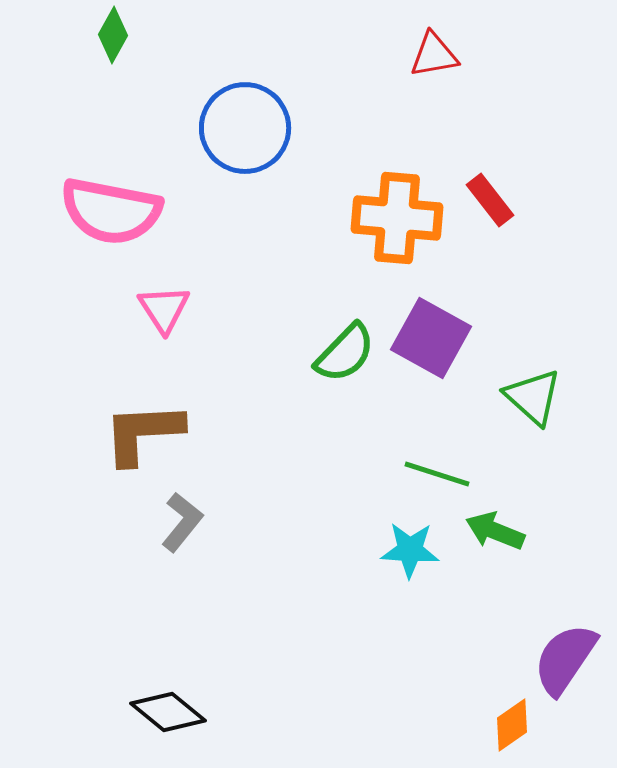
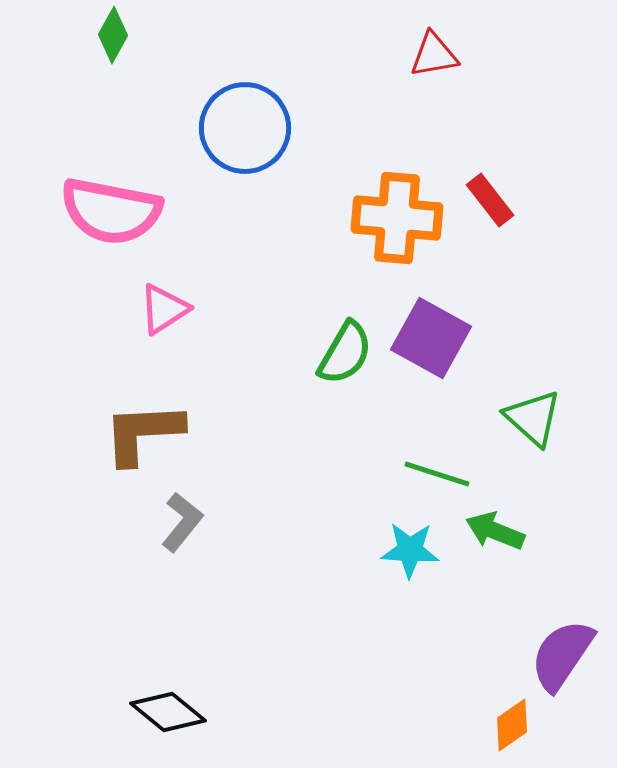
pink triangle: rotated 30 degrees clockwise
green semicircle: rotated 14 degrees counterclockwise
green triangle: moved 21 px down
purple semicircle: moved 3 px left, 4 px up
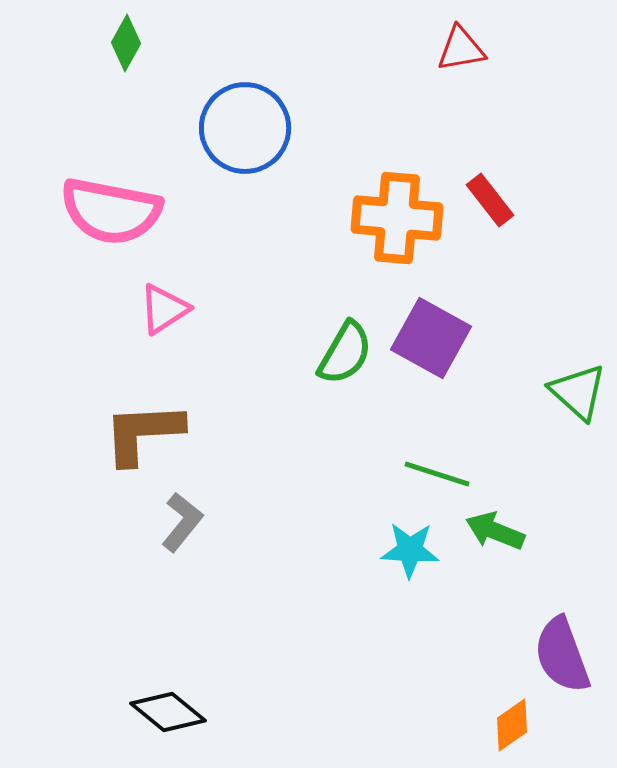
green diamond: moved 13 px right, 8 px down
red triangle: moved 27 px right, 6 px up
green triangle: moved 45 px right, 26 px up
purple semicircle: rotated 54 degrees counterclockwise
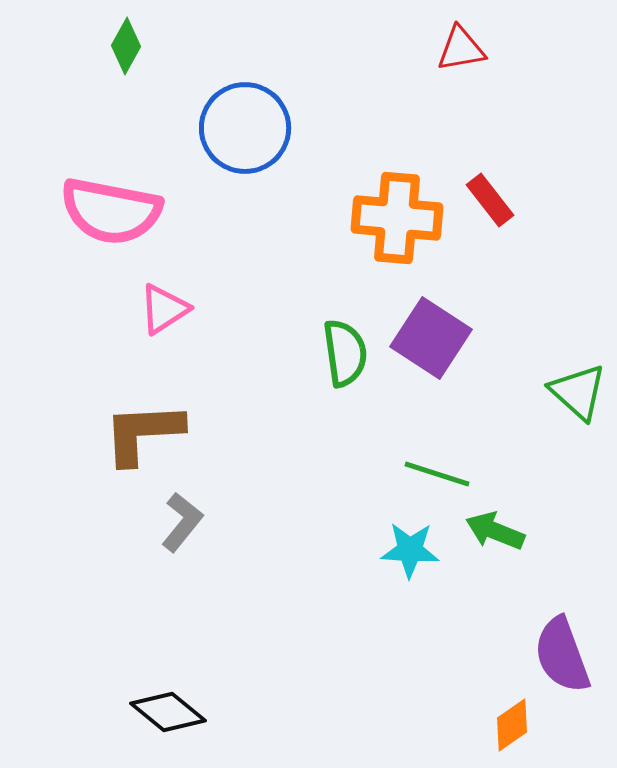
green diamond: moved 3 px down
purple square: rotated 4 degrees clockwise
green semicircle: rotated 38 degrees counterclockwise
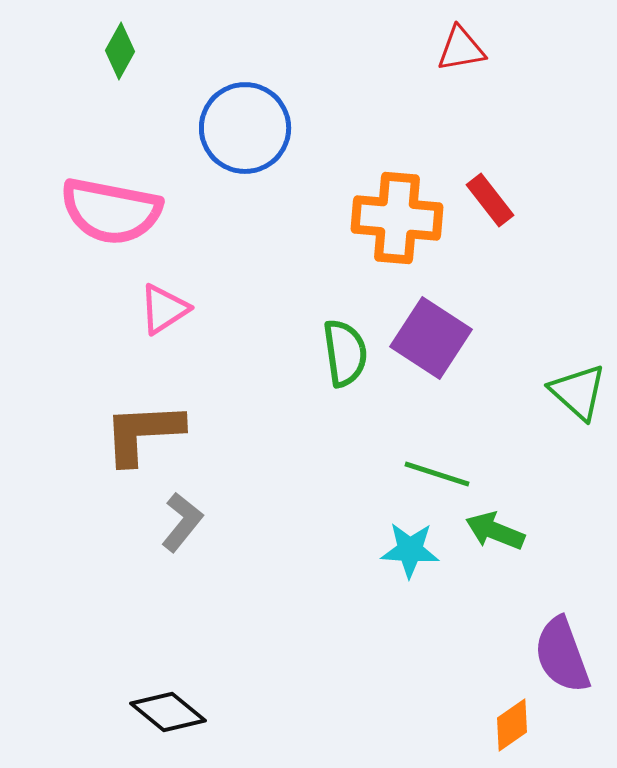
green diamond: moved 6 px left, 5 px down
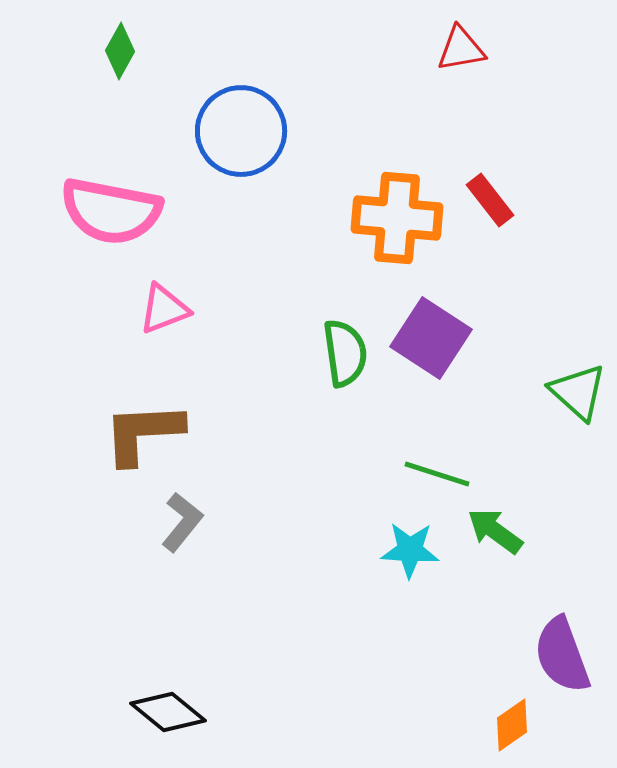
blue circle: moved 4 px left, 3 px down
pink triangle: rotated 12 degrees clockwise
green arrow: rotated 14 degrees clockwise
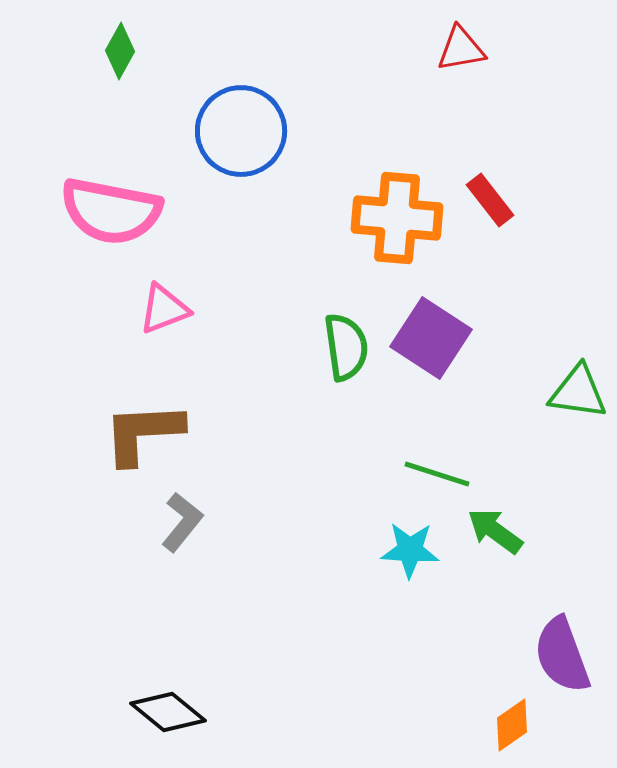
green semicircle: moved 1 px right, 6 px up
green triangle: rotated 34 degrees counterclockwise
